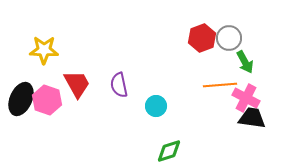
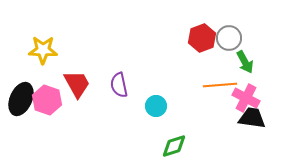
yellow star: moved 1 px left
green diamond: moved 5 px right, 5 px up
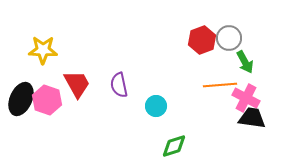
red hexagon: moved 2 px down
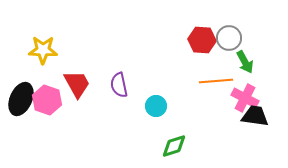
red hexagon: rotated 24 degrees clockwise
orange line: moved 4 px left, 4 px up
pink cross: moved 1 px left
black trapezoid: moved 3 px right, 2 px up
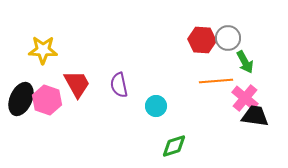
gray circle: moved 1 px left
pink cross: rotated 12 degrees clockwise
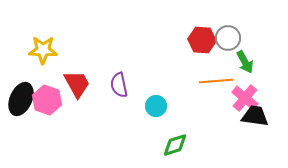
green diamond: moved 1 px right, 1 px up
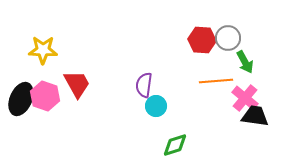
purple semicircle: moved 25 px right; rotated 20 degrees clockwise
pink hexagon: moved 2 px left, 4 px up
